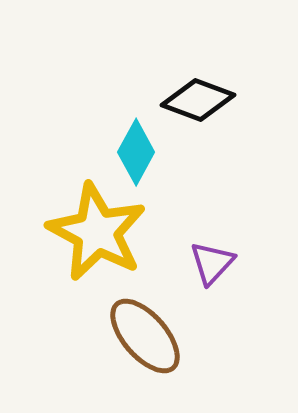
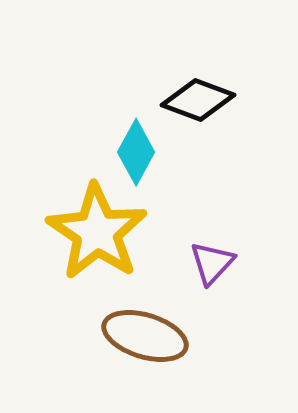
yellow star: rotated 6 degrees clockwise
brown ellipse: rotated 32 degrees counterclockwise
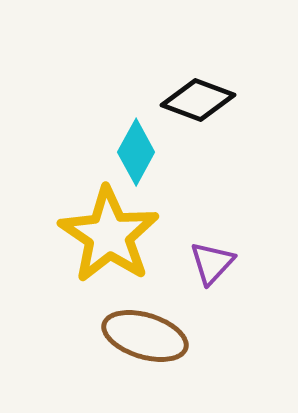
yellow star: moved 12 px right, 3 px down
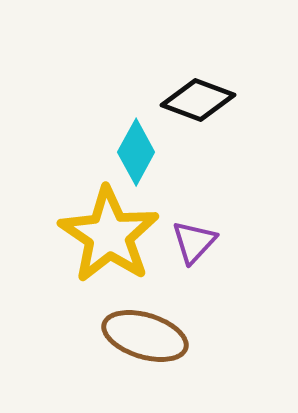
purple triangle: moved 18 px left, 21 px up
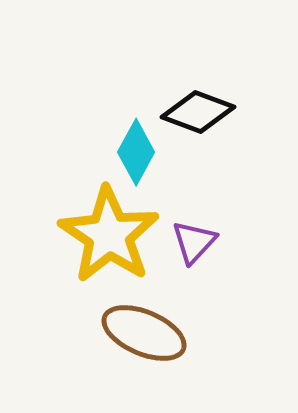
black diamond: moved 12 px down
brown ellipse: moved 1 px left, 3 px up; rotated 6 degrees clockwise
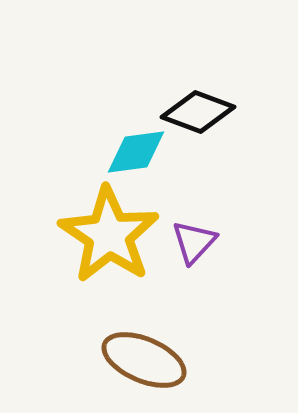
cyan diamond: rotated 54 degrees clockwise
brown ellipse: moved 27 px down
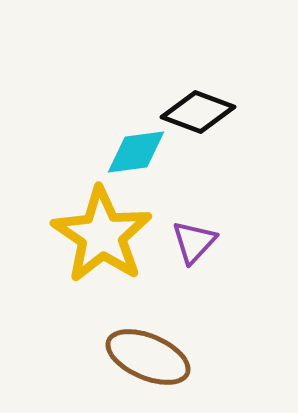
yellow star: moved 7 px left
brown ellipse: moved 4 px right, 3 px up
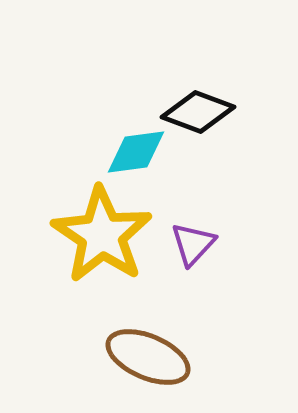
purple triangle: moved 1 px left, 2 px down
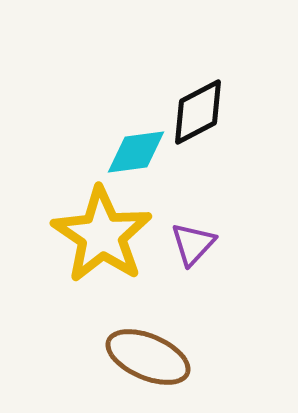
black diamond: rotated 48 degrees counterclockwise
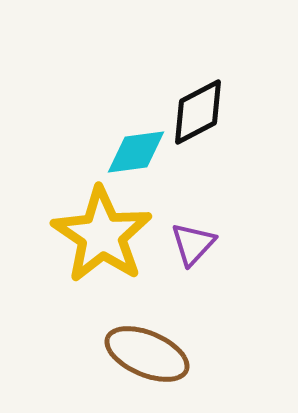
brown ellipse: moved 1 px left, 3 px up
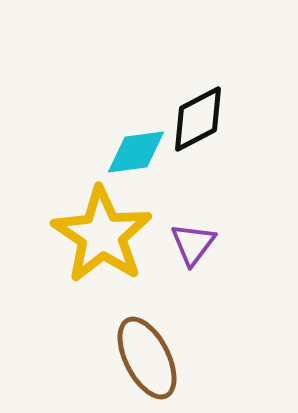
black diamond: moved 7 px down
purple triangle: rotated 6 degrees counterclockwise
brown ellipse: moved 4 px down; rotated 40 degrees clockwise
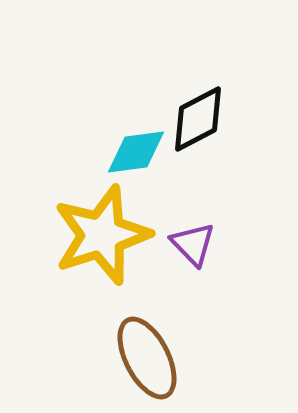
yellow star: rotated 20 degrees clockwise
purple triangle: rotated 21 degrees counterclockwise
